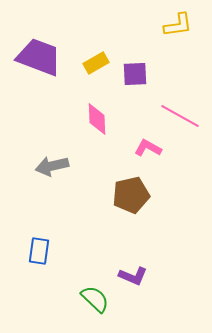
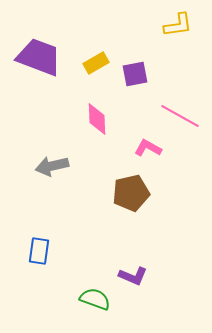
purple square: rotated 8 degrees counterclockwise
brown pentagon: moved 2 px up
green semicircle: rotated 24 degrees counterclockwise
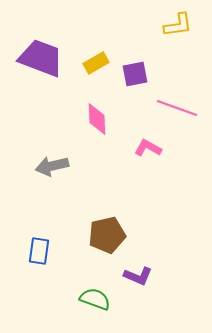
purple trapezoid: moved 2 px right, 1 px down
pink line: moved 3 px left, 8 px up; rotated 9 degrees counterclockwise
brown pentagon: moved 24 px left, 42 px down
purple L-shape: moved 5 px right
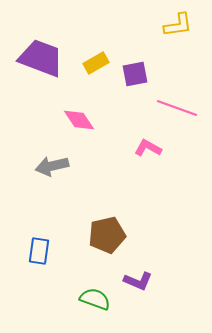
pink diamond: moved 18 px left, 1 px down; rotated 32 degrees counterclockwise
purple L-shape: moved 5 px down
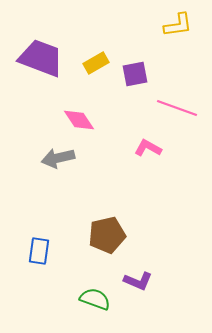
gray arrow: moved 6 px right, 8 px up
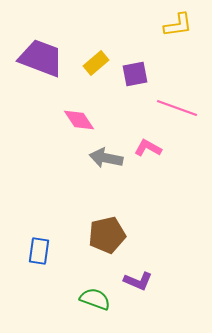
yellow rectangle: rotated 10 degrees counterclockwise
gray arrow: moved 48 px right; rotated 24 degrees clockwise
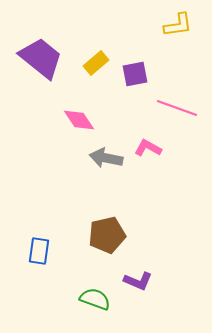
purple trapezoid: rotated 18 degrees clockwise
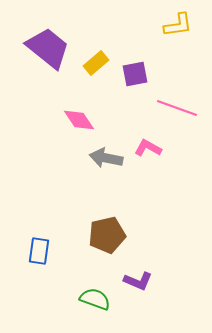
purple trapezoid: moved 7 px right, 10 px up
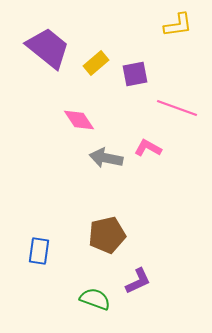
purple L-shape: rotated 48 degrees counterclockwise
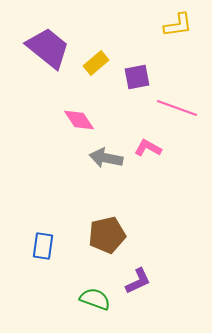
purple square: moved 2 px right, 3 px down
blue rectangle: moved 4 px right, 5 px up
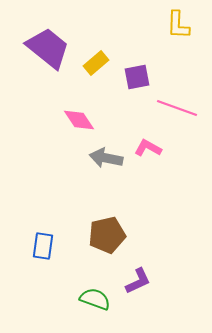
yellow L-shape: rotated 100 degrees clockwise
